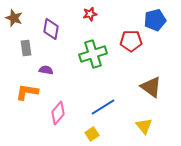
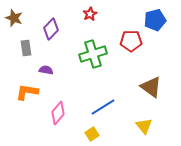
red star: rotated 16 degrees counterclockwise
purple diamond: rotated 35 degrees clockwise
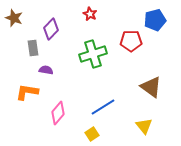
red star: rotated 16 degrees counterclockwise
gray rectangle: moved 7 px right
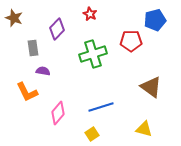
purple diamond: moved 6 px right
purple semicircle: moved 3 px left, 1 px down
orange L-shape: rotated 125 degrees counterclockwise
blue line: moved 2 px left; rotated 15 degrees clockwise
yellow triangle: moved 3 px down; rotated 36 degrees counterclockwise
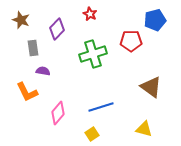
brown star: moved 7 px right, 2 px down
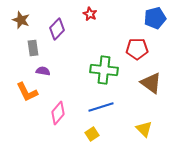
blue pentagon: moved 2 px up
red pentagon: moved 6 px right, 8 px down
green cross: moved 11 px right, 16 px down; rotated 24 degrees clockwise
brown triangle: moved 4 px up
yellow triangle: rotated 30 degrees clockwise
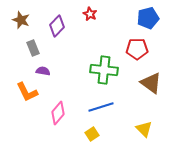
blue pentagon: moved 7 px left
purple diamond: moved 3 px up
gray rectangle: rotated 14 degrees counterclockwise
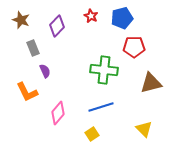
red star: moved 1 px right, 2 px down
blue pentagon: moved 26 px left
red pentagon: moved 3 px left, 2 px up
purple semicircle: moved 2 px right; rotated 56 degrees clockwise
brown triangle: rotated 50 degrees counterclockwise
